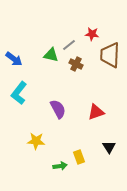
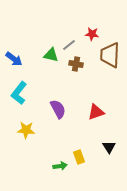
brown cross: rotated 16 degrees counterclockwise
yellow star: moved 10 px left, 11 px up
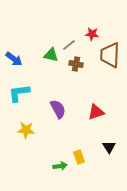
cyan L-shape: rotated 45 degrees clockwise
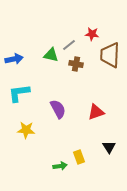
blue arrow: rotated 48 degrees counterclockwise
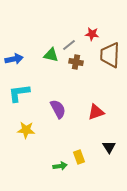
brown cross: moved 2 px up
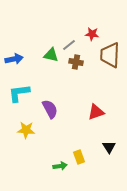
purple semicircle: moved 8 px left
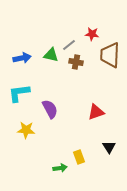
blue arrow: moved 8 px right, 1 px up
green arrow: moved 2 px down
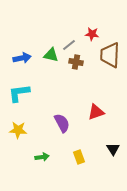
purple semicircle: moved 12 px right, 14 px down
yellow star: moved 8 px left
black triangle: moved 4 px right, 2 px down
green arrow: moved 18 px left, 11 px up
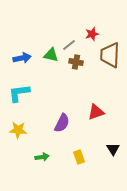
red star: rotated 24 degrees counterclockwise
purple semicircle: rotated 54 degrees clockwise
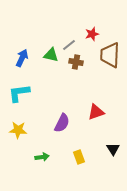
blue arrow: rotated 54 degrees counterclockwise
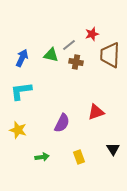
cyan L-shape: moved 2 px right, 2 px up
yellow star: rotated 12 degrees clockwise
